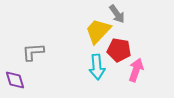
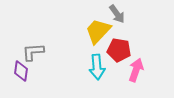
purple diamond: moved 6 px right, 9 px up; rotated 25 degrees clockwise
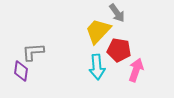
gray arrow: moved 1 px up
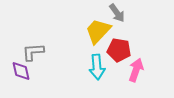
purple diamond: rotated 20 degrees counterclockwise
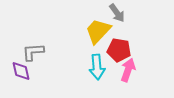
pink arrow: moved 8 px left
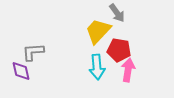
pink arrow: rotated 10 degrees counterclockwise
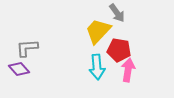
gray L-shape: moved 6 px left, 4 px up
purple diamond: moved 2 px left, 2 px up; rotated 30 degrees counterclockwise
